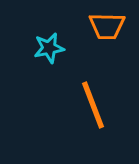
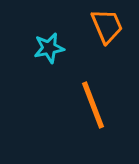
orange trapezoid: rotated 114 degrees counterclockwise
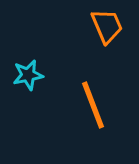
cyan star: moved 21 px left, 27 px down
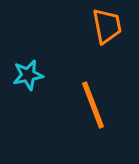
orange trapezoid: rotated 12 degrees clockwise
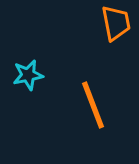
orange trapezoid: moved 9 px right, 3 px up
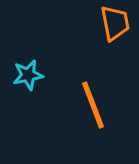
orange trapezoid: moved 1 px left
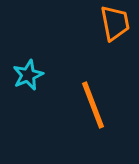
cyan star: rotated 12 degrees counterclockwise
